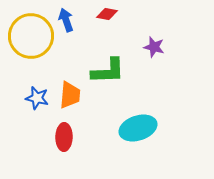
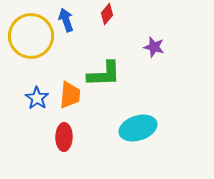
red diamond: rotated 60 degrees counterclockwise
green L-shape: moved 4 px left, 3 px down
blue star: rotated 20 degrees clockwise
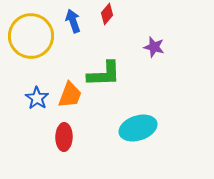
blue arrow: moved 7 px right, 1 px down
orange trapezoid: rotated 16 degrees clockwise
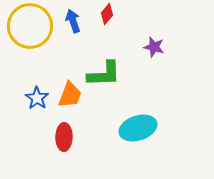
yellow circle: moved 1 px left, 10 px up
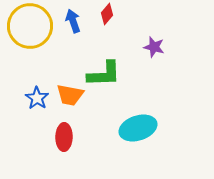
orange trapezoid: rotated 80 degrees clockwise
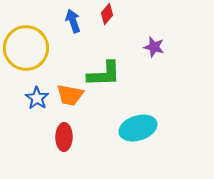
yellow circle: moved 4 px left, 22 px down
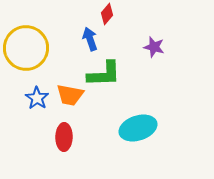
blue arrow: moved 17 px right, 18 px down
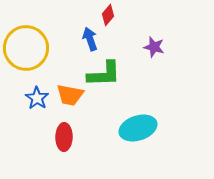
red diamond: moved 1 px right, 1 px down
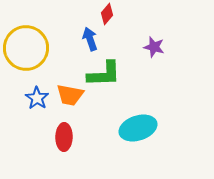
red diamond: moved 1 px left, 1 px up
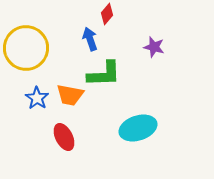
red ellipse: rotated 28 degrees counterclockwise
